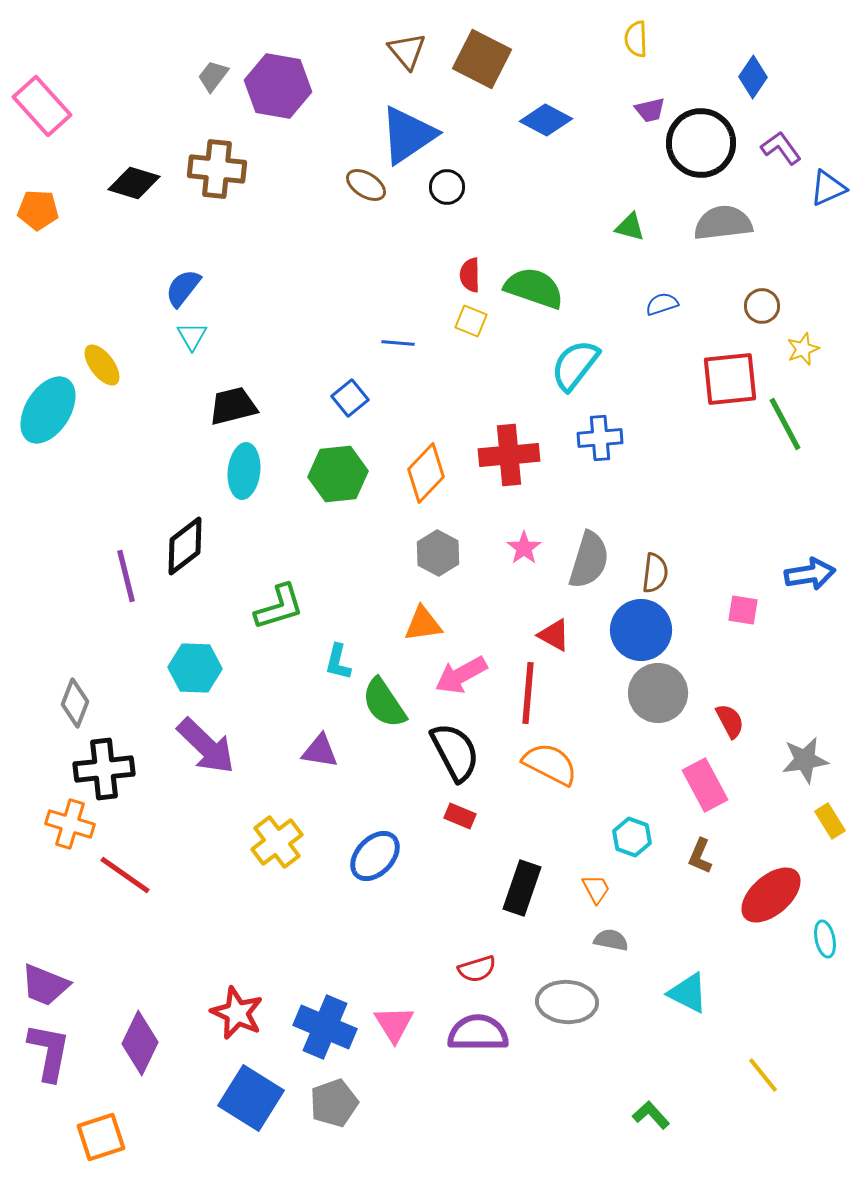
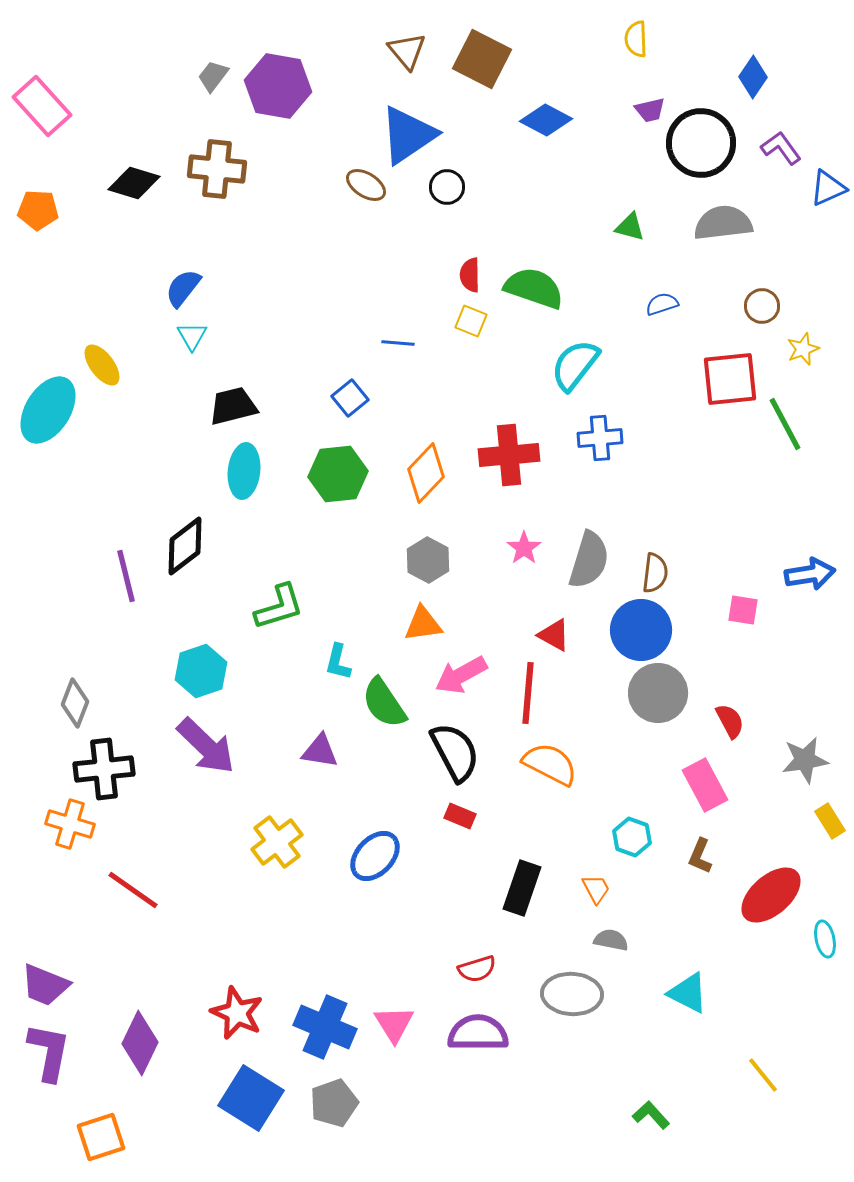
gray hexagon at (438, 553): moved 10 px left, 7 px down
cyan hexagon at (195, 668): moved 6 px right, 3 px down; rotated 21 degrees counterclockwise
red line at (125, 875): moved 8 px right, 15 px down
gray ellipse at (567, 1002): moved 5 px right, 8 px up
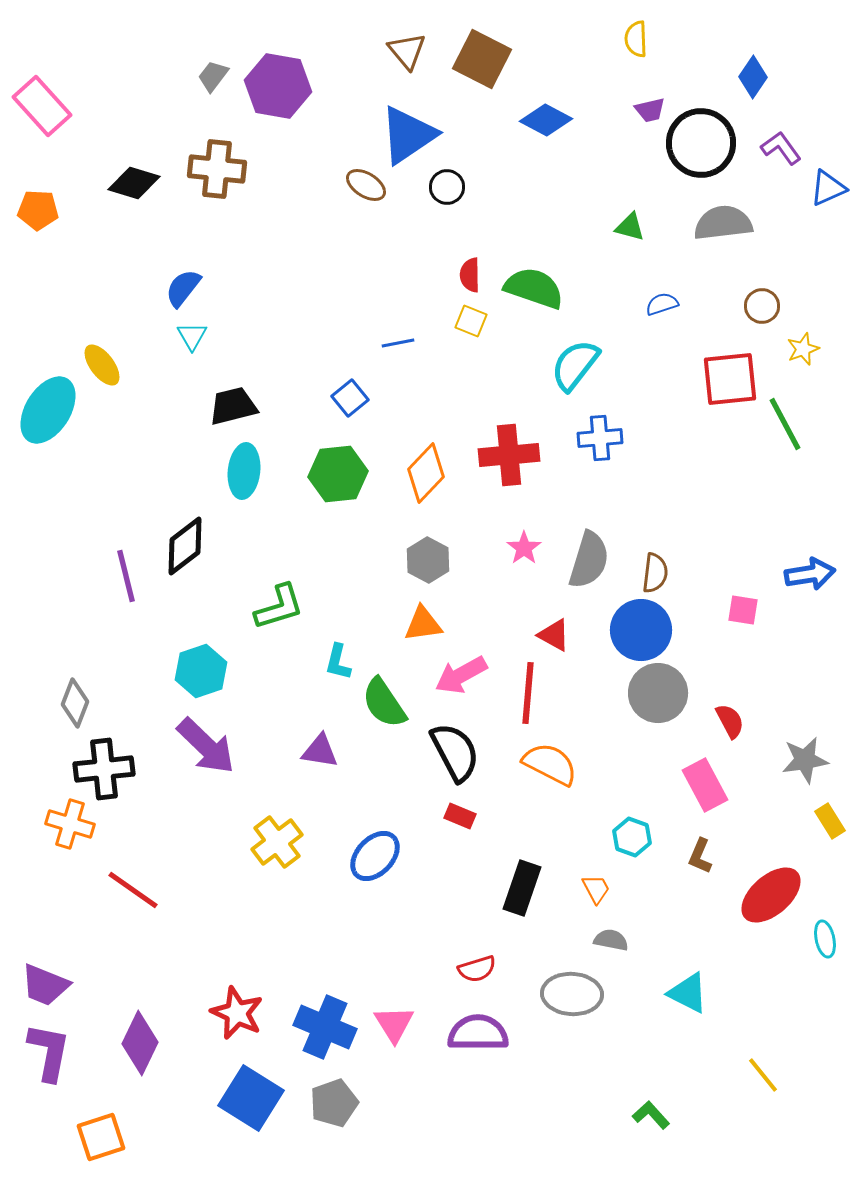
blue line at (398, 343): rotated 16 degrees counterclockwise
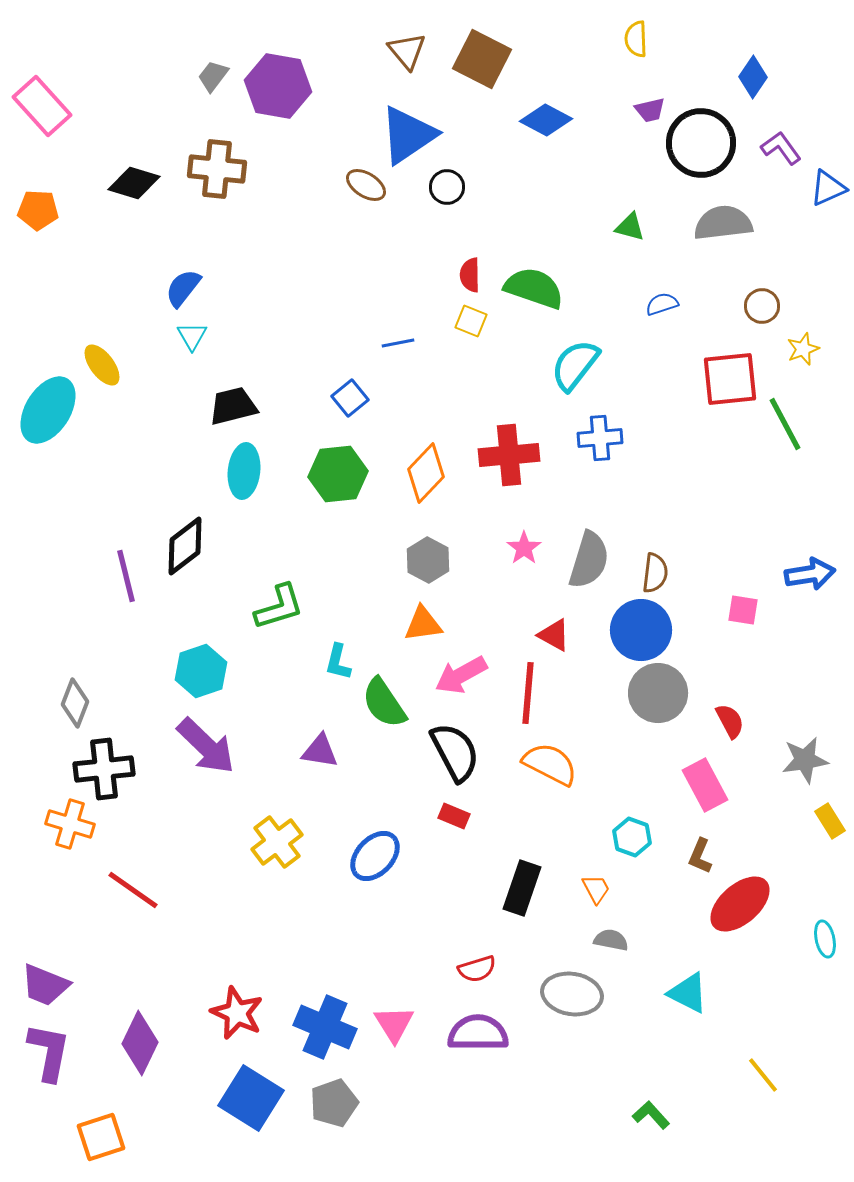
red rectangle at (460, 816): moved 6 px left
red ellipse at (771, 895): moved 31 px left, 9 px down
gray ellipse at (572, 994): rotated 6 degrees clockwise
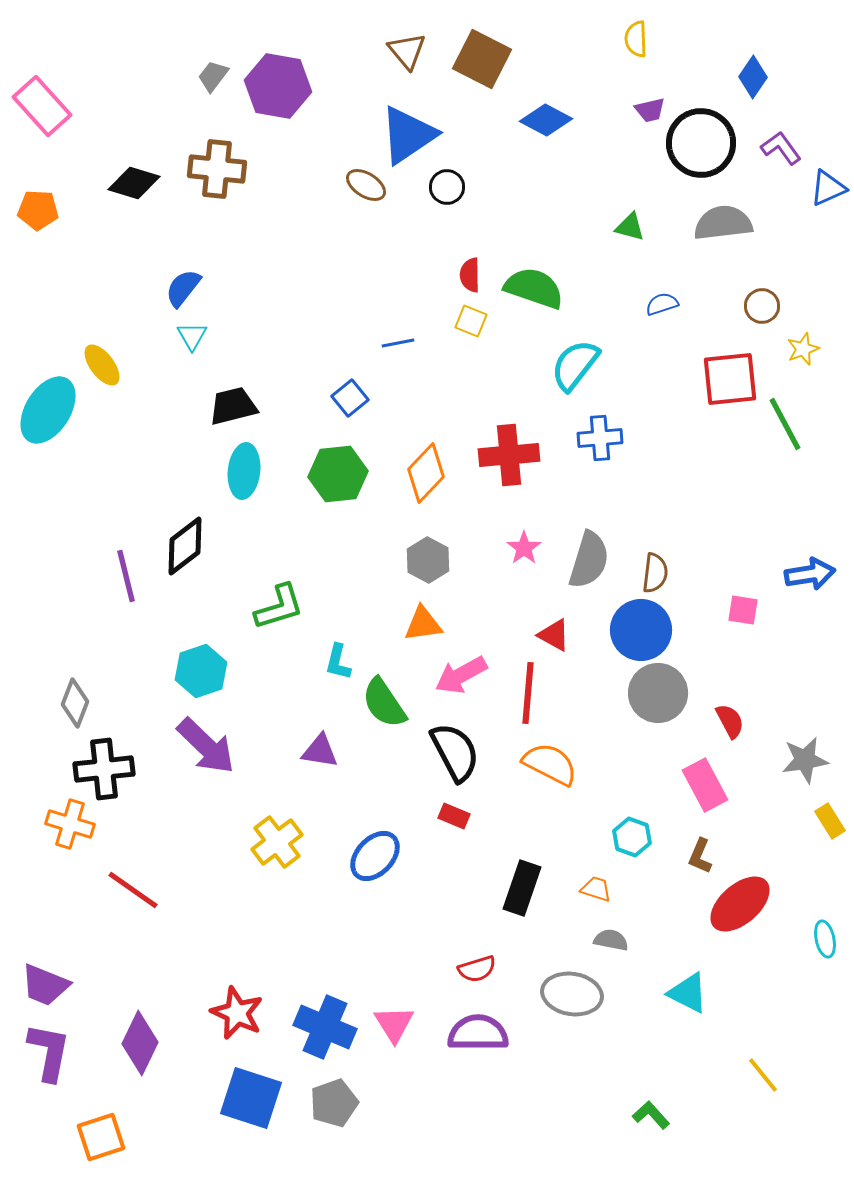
orange trapezoid at (596, 889): rotated 44 degrees counterclockwise
blue square at (251, 1098): rotated 14 degrees counterclockwise
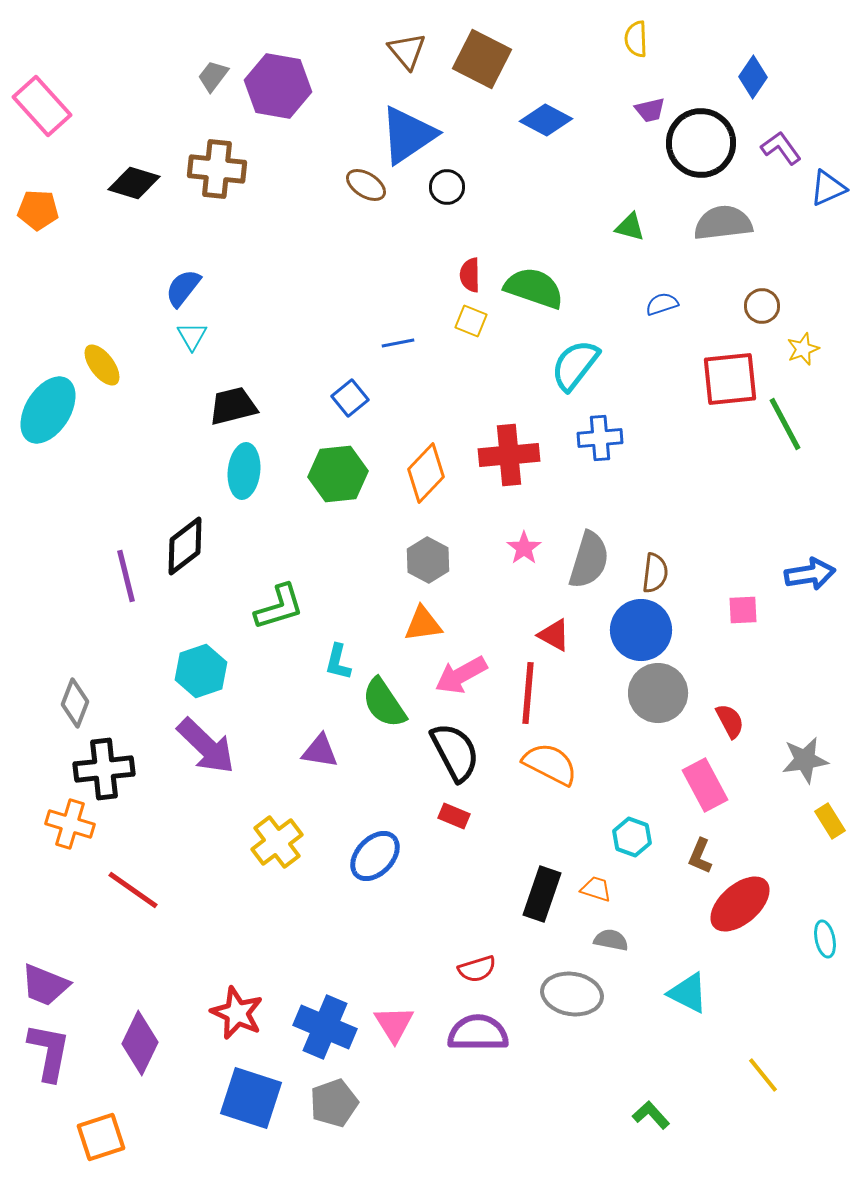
pink square at (743, 610): rotated 12 degrees counterclockwise
black rectangle at (522, 888): moved 20 px right, 6 px down
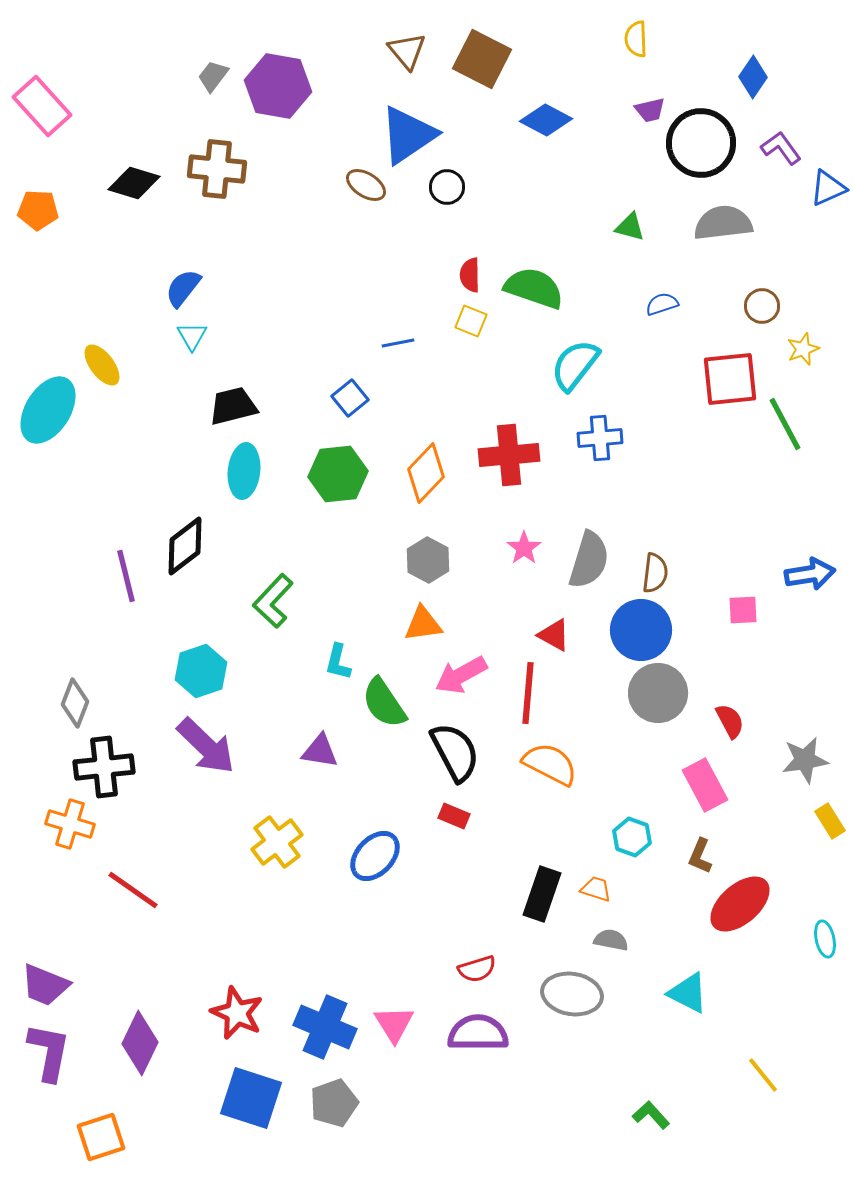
green L-shape at (279, 607): moved 6 px left, 6 px up; rotated 150 degrees clockwise
black cross at (104, 769): moved 2 px up
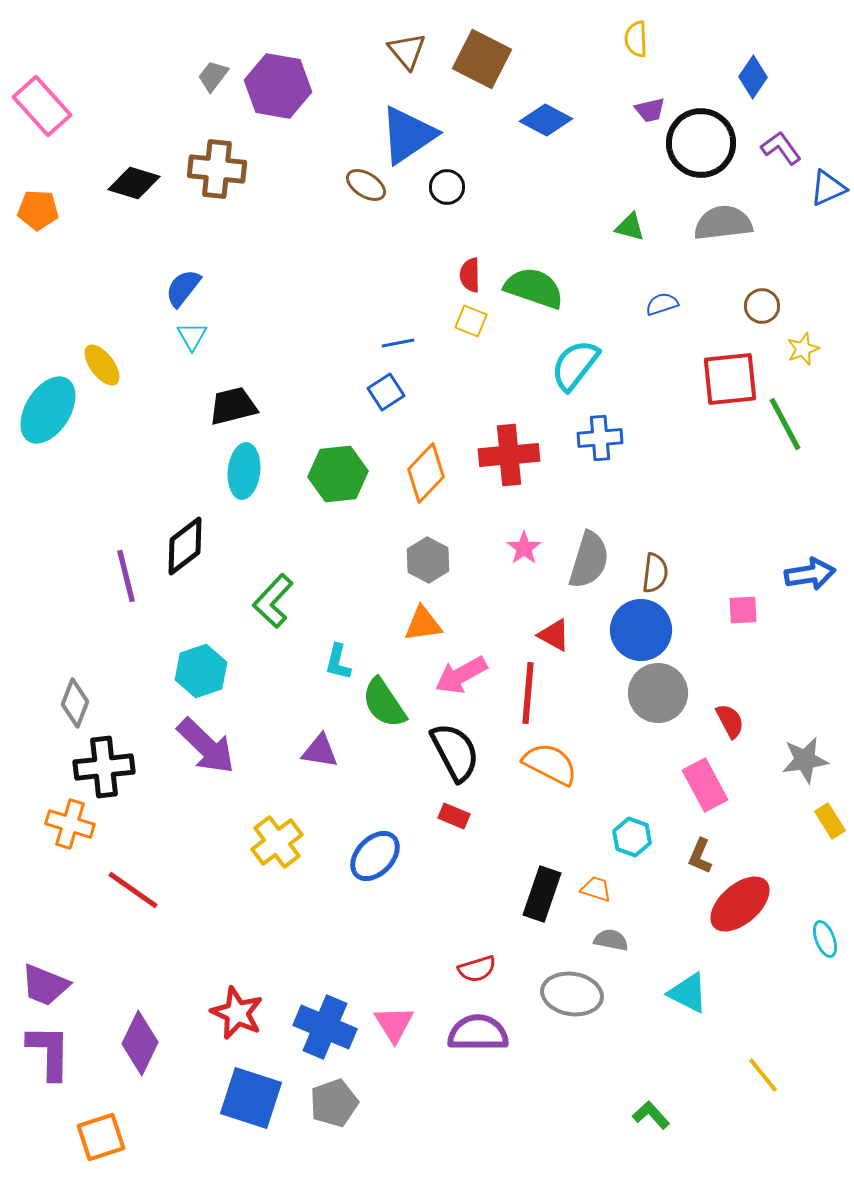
blue square at (350, 398): moved 36 px right, 6 px up; rotated 6 degrees clockwise
cyan ellipse at (825, 939): rotated 9 degrees counterclockwise
purple L-shape at (49, 1052): rotated 10 degrees counterclockwise
